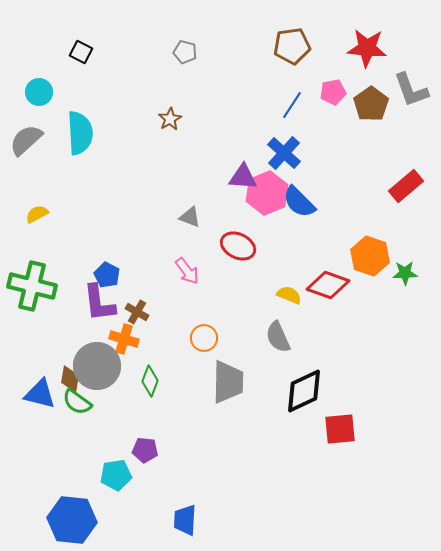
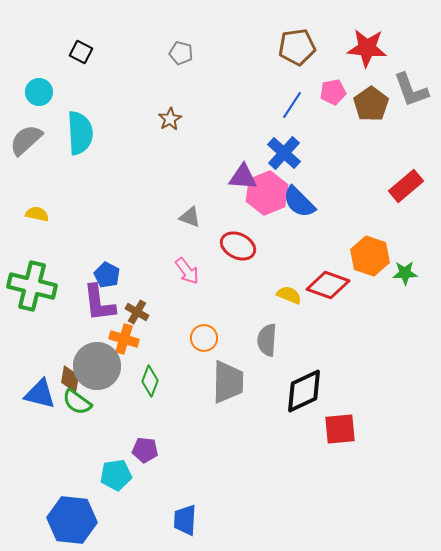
brown pentagon at (292, 46): moved 5 px right, 1 px down
gray pentagon at (185, 52): moved 4 px left, 1 px down
yellow semicircle at (37, 214): rotated 40 degrees clockwise
gray semicircle at (278, 337): moved 11 px left, 3 px down; rotated 28 degrees clockwise
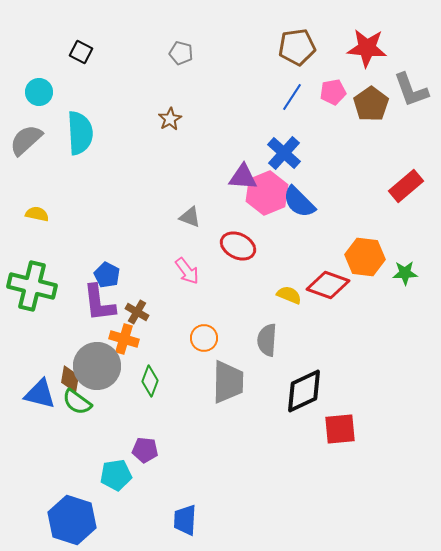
blue line at (292, 105): moved 8 px up
orange hexagon at (370, 256): moved 5 px left, 1 px down; rotated 12 degrees counterclockwise
blue hexagon at (72, 520): rotated 12 degrees clockwise
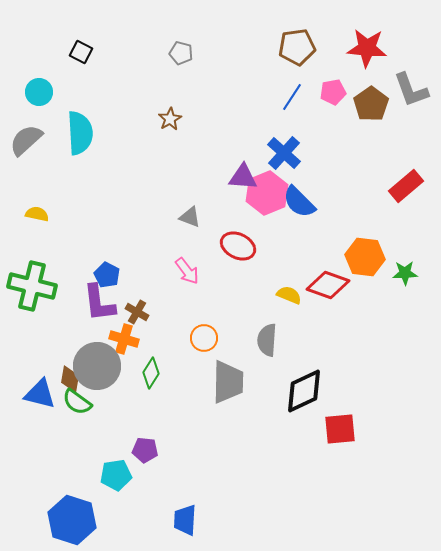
green diamond at (150, 381): moved 1 px right, 8 px up; rotated 12 degrees clockwise
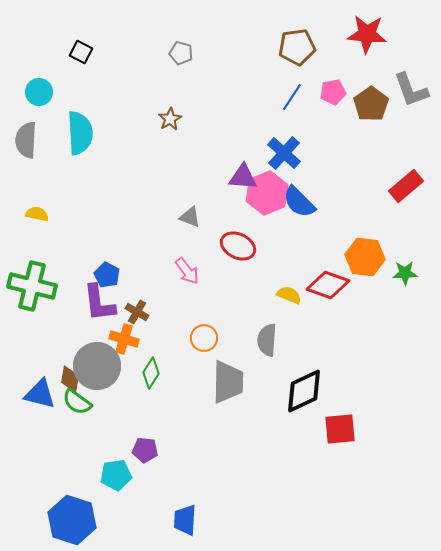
red star at (367, 48): moved 14 px up
gray semicircle at (26, 140): rotated 45 degrees counterclockwise
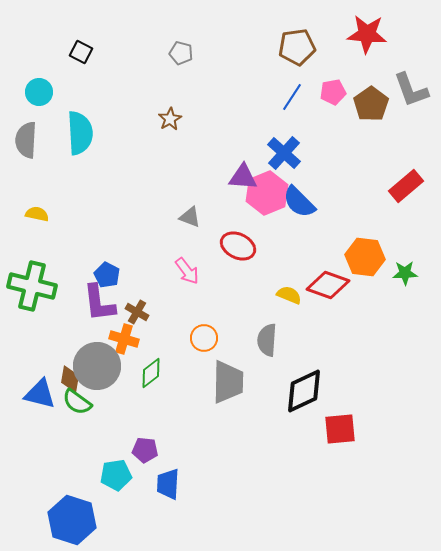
green diamond at (151, 373): rotated 20 degrees clockwise
blue trapezoid at (185, 520): moved 17 px left, 36 px up
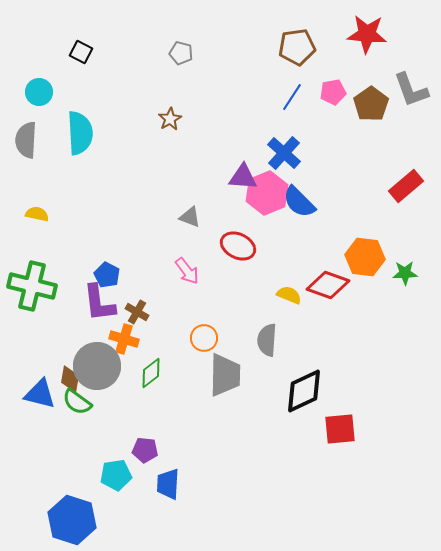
gray trapezoid at (228, 382): moved 3 px left, 7 px up
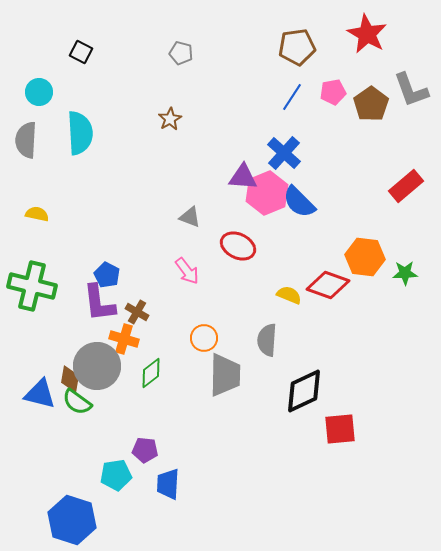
red star at (367, 34): rotated 24 degrees clockwise
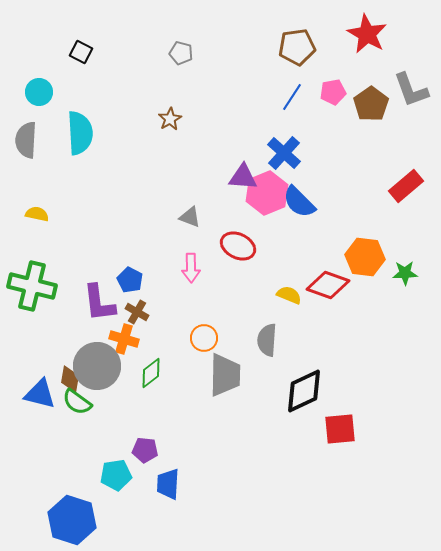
pink arrow at (187, 271): moved 4 px right, 3 px up; rotated 36 degrees clockwise
blue pentagon at (107, 275): moved 23 px right, 5 px down
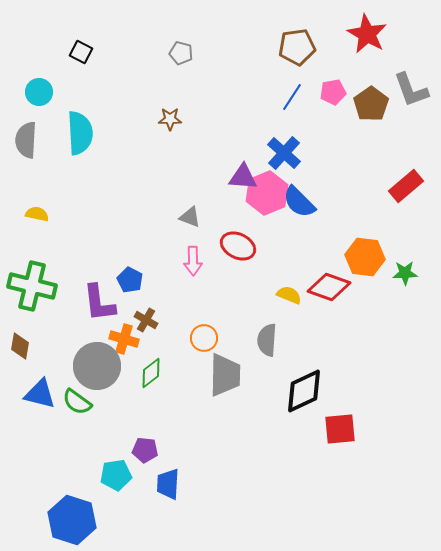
brown star at (170, 119): rotated 30 degrees clockwise
pink arrow at (191, 268): moved 2 px right, 7 px up
red diamond at (328, 285): moved 1 px right, 2 px down
brown cross at (137, 312): moved 9 px right, 8 px down
brown diamond at (70, 379): moved 50 px left, 33 px up
